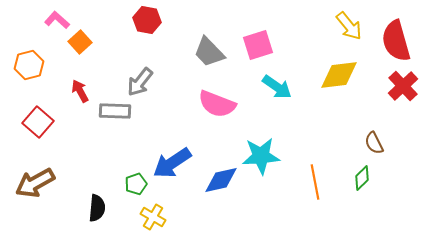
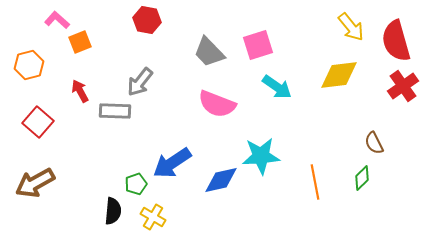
yellow arrow: moved 2 px right, 1 px down
orange square: rotated 20 degrees clockwise
red cross: rotated 8 degrees clockwise
black semicircle: moved 16 px right, 3 px down
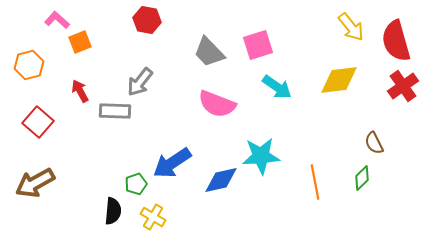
yellow diamond: moved 5 px down
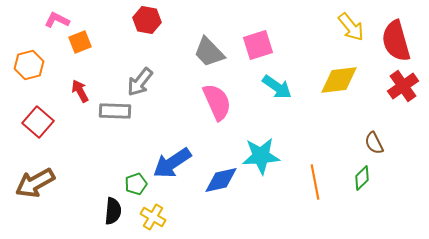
pink L-shape: rotated 15 degrees counterclockwise
pink semicircle: moved 2 px up; rotated 135 degrees counterclockwise
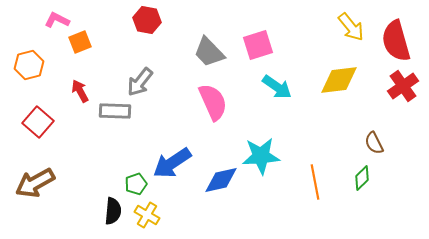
pink semicircle: moved 4 px left
yellow cross: moved 6 px left, 2 px up
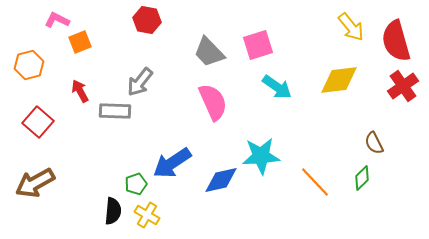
orange line: rotated 32 degrees counterclockwise
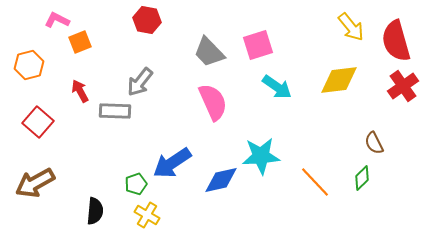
black semicircle: moved 18 px left
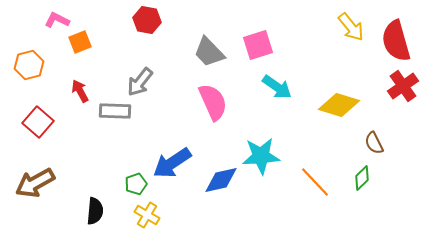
yellow diamond: moved 25 px down; rotated 24 degrees clockwise
